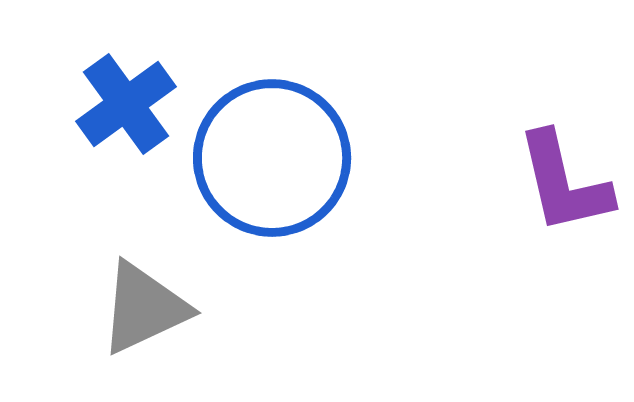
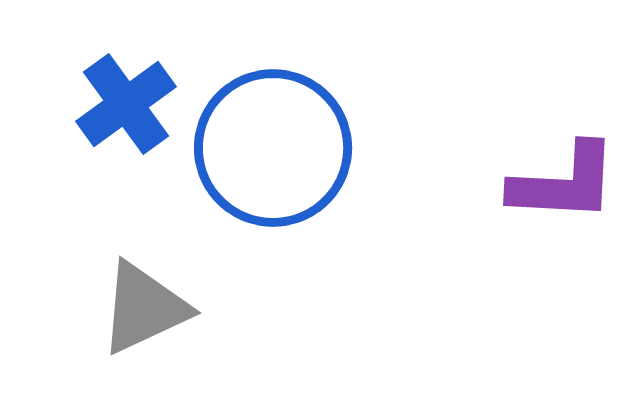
blue circle: moved 1 px right, 10 px up
purple L-shape: rotated 74 degrees counterclockwise
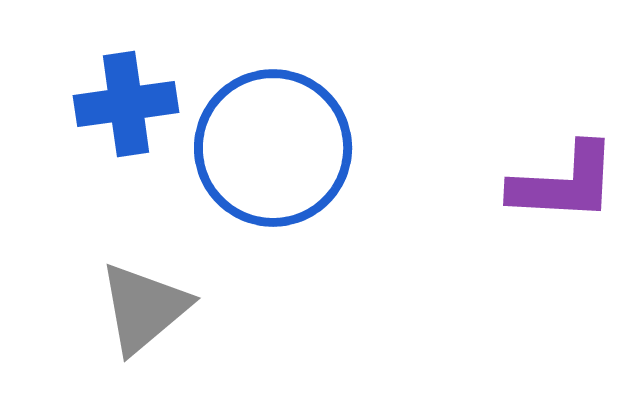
blue cross: rotated 28 degrees clockwise
gray triangle: rotated 15 degrees counterclockwise
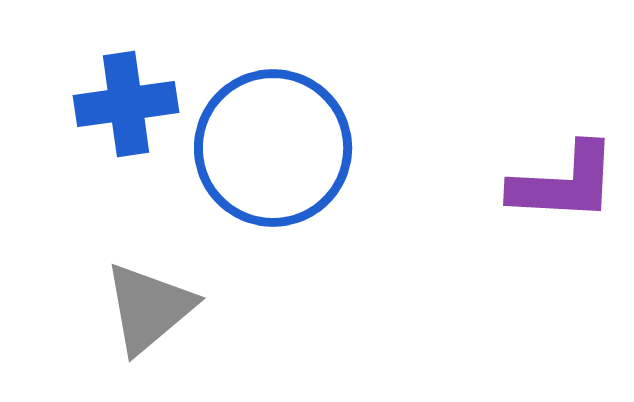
gray triangle: moved 5 px right
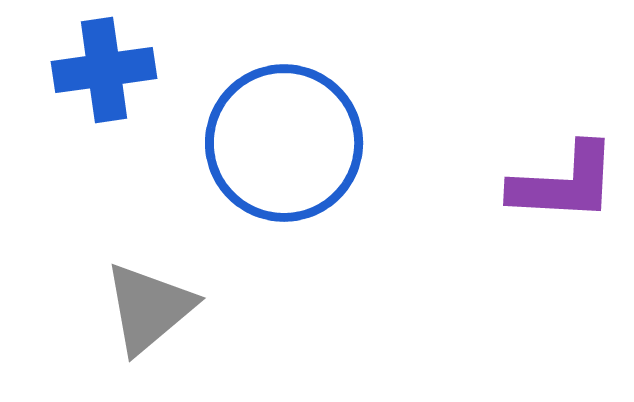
blue cross: moved 22 px left, 34 px up
blue circle: moved 11 px right, 5 px up
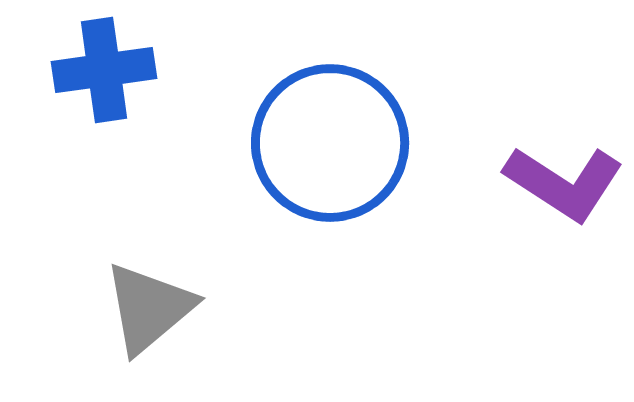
blue circle: moved 46 px right
purple L-shape: rotated 30 degrees clockwise
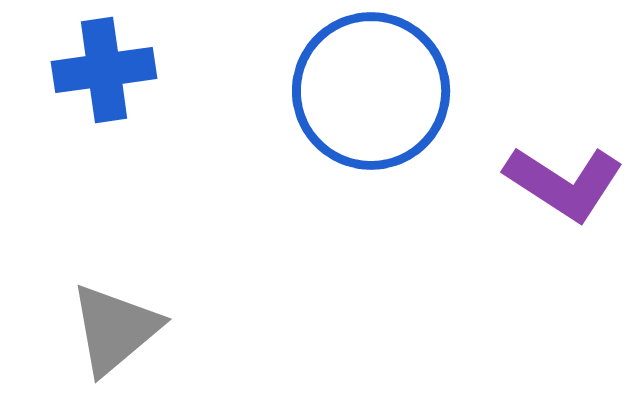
blue circle: moved 41 px right, 52 px up
gray triangle: moved 34 px left, 21 px down
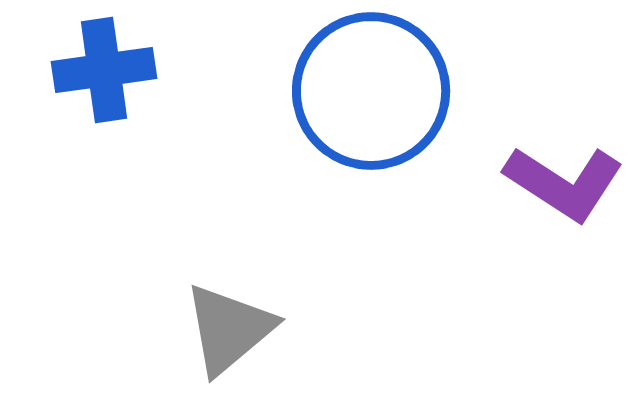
gray triangle: moved 114 px right
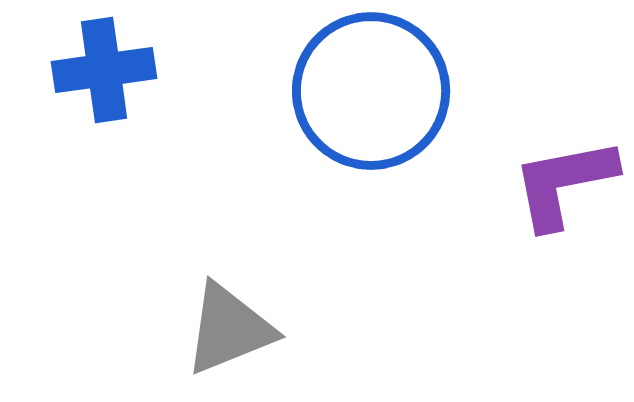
purple L-shape: rotated 136 degrees clockwise
gray triangle: rotated 18 degrees clockwise
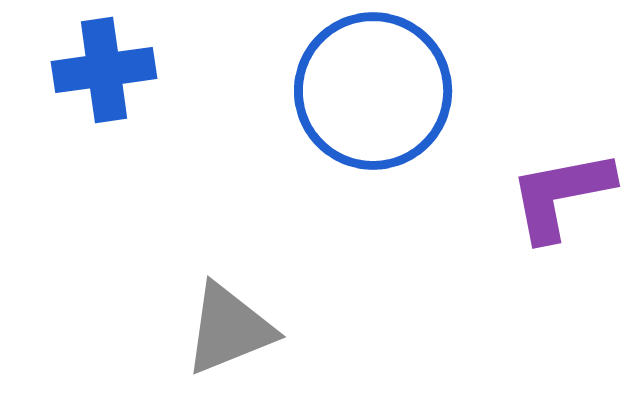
blue circle: moved 2 px right
purple L-shape: moved 3 px left, 12 px down
